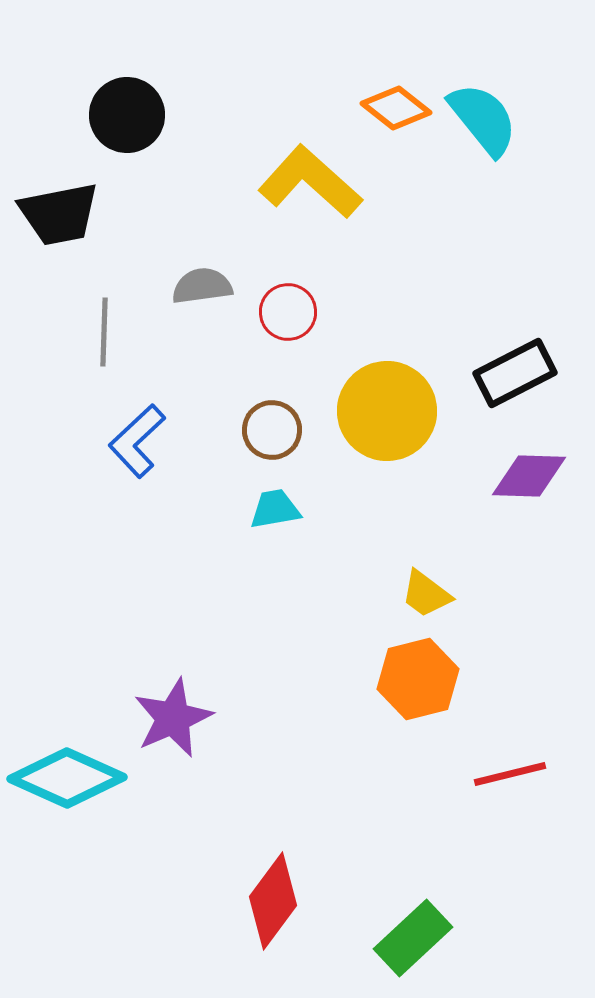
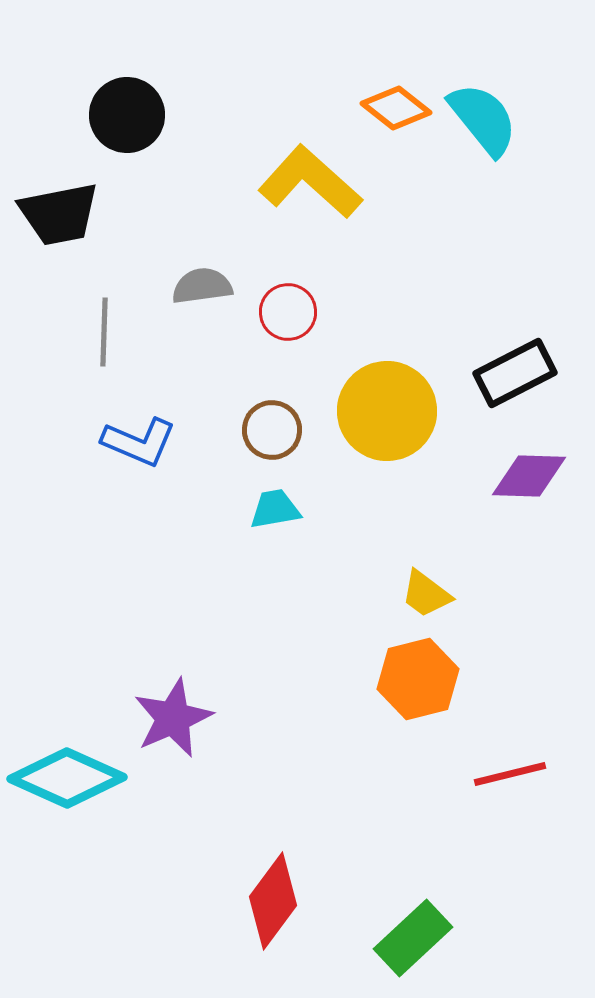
blue L-shape: moved 2 px right, 1 px down; rotated 114 degrees counterclockwise
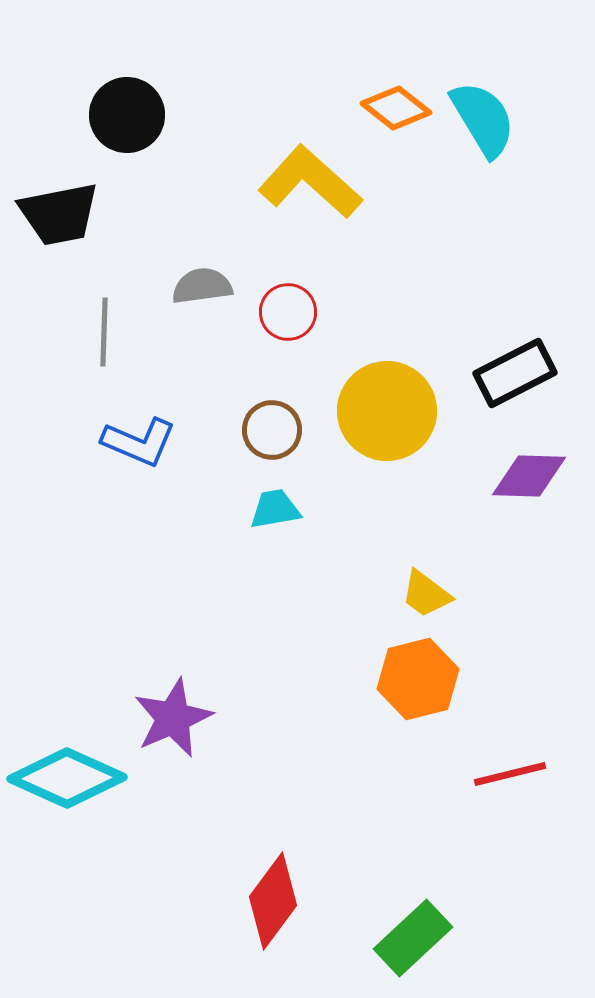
cyan semicircle: rotated 8 degrees clockwise
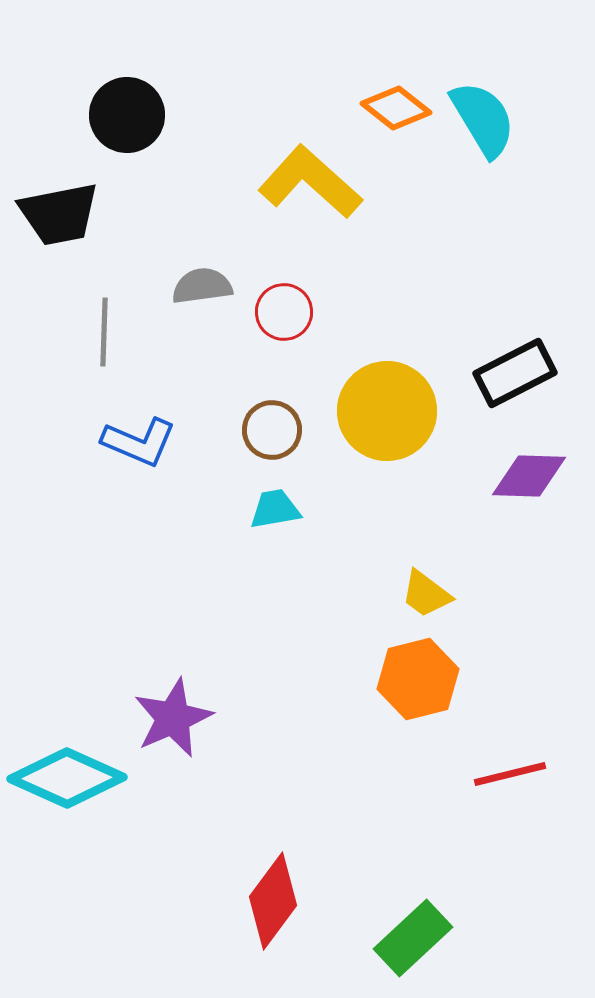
red circle: moved 4 px left
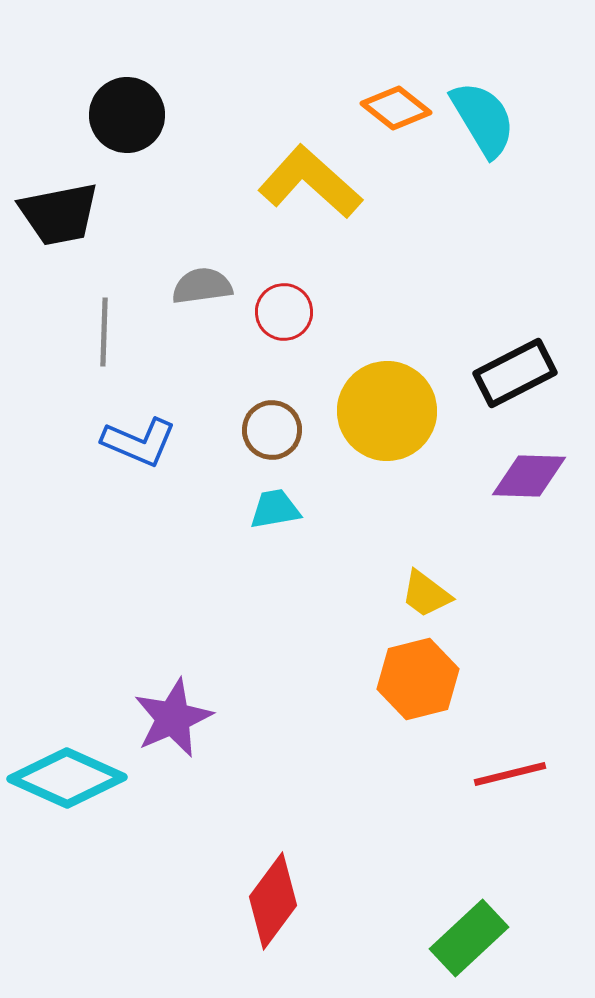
green rectangle: moved 56 px right
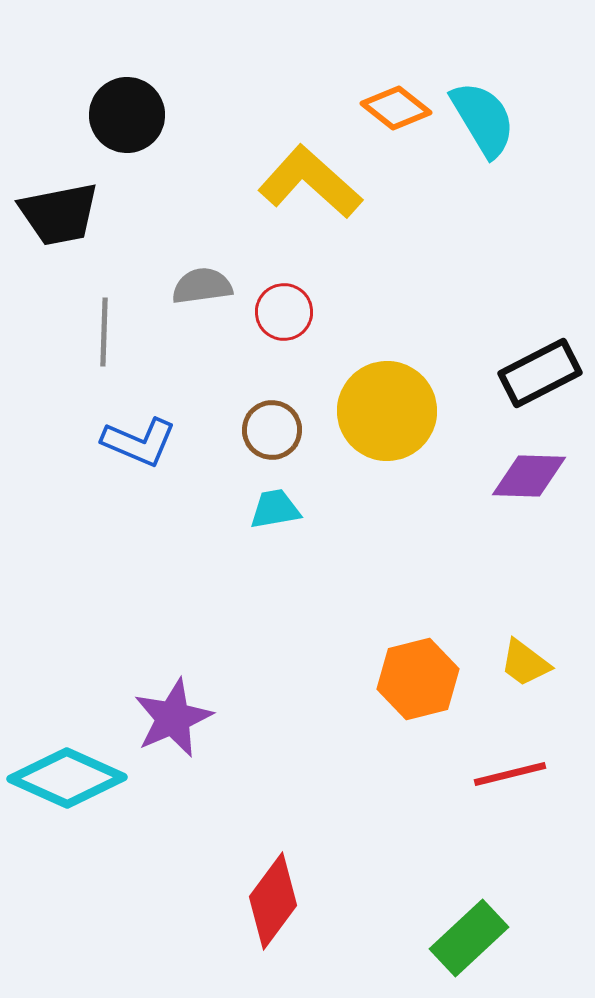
black rectangle: moved 25 px right
yellow trapezoid: moved 99 px right, 69 px down
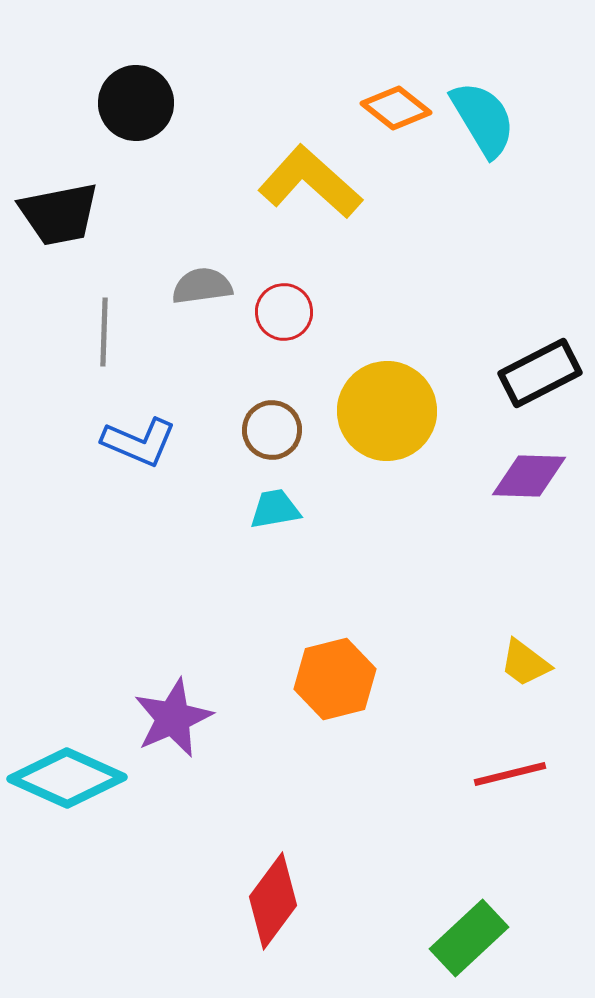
black circle: moved 9 px right, 12 px up
orange hexagon: moved 83 px left
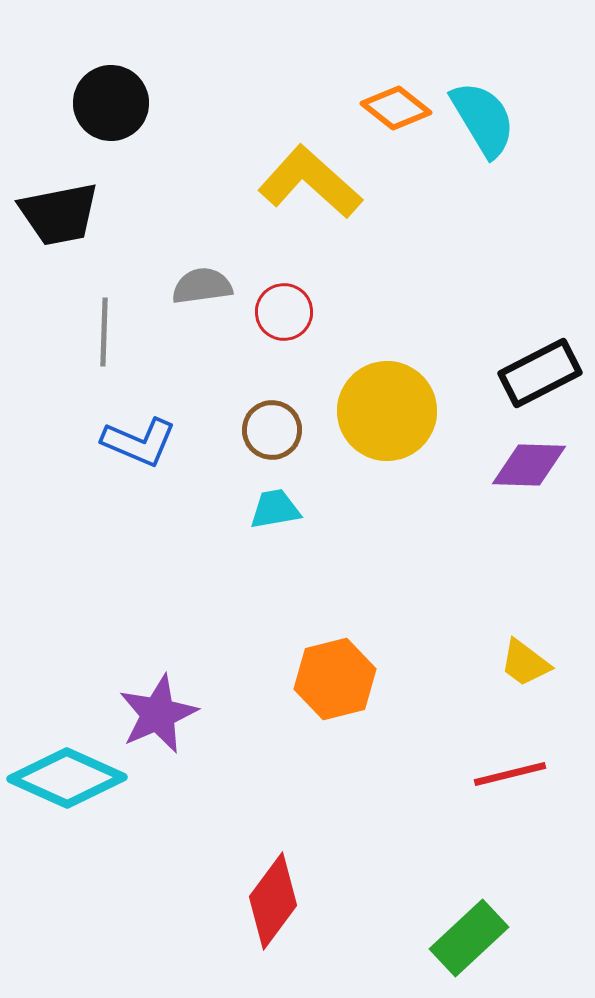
black circle: moved 25 px left
purple diamond: moved 11 px up
purple star: moved 15 px left, 4 px up
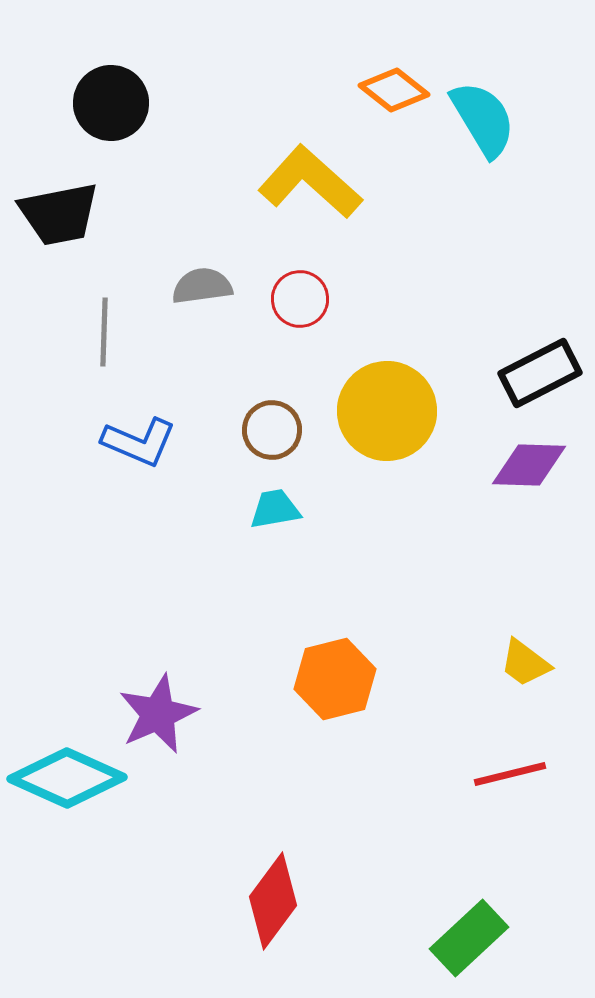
orange diamond: moved 2 px left, 18 px up
red circle: moved 16 px right, 13 px up
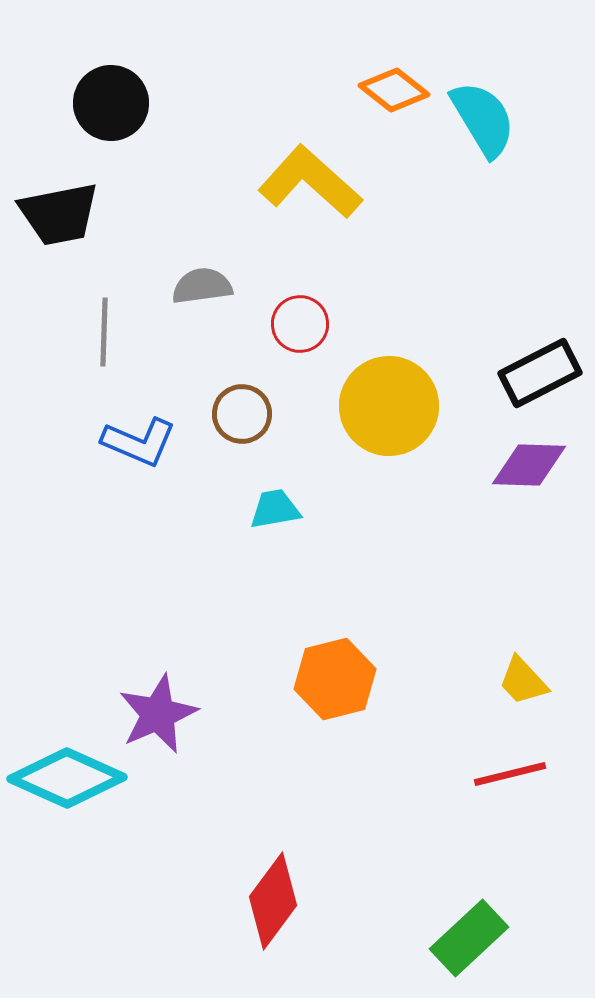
red circle: moved 25 px down
yellow circle: moved 2 px right, 5 px up
brown circle: moved 30 px left, 16 px up
yellow trapezoid: moved 2 px left, 18 px down; rotated 10 degrees clockwise
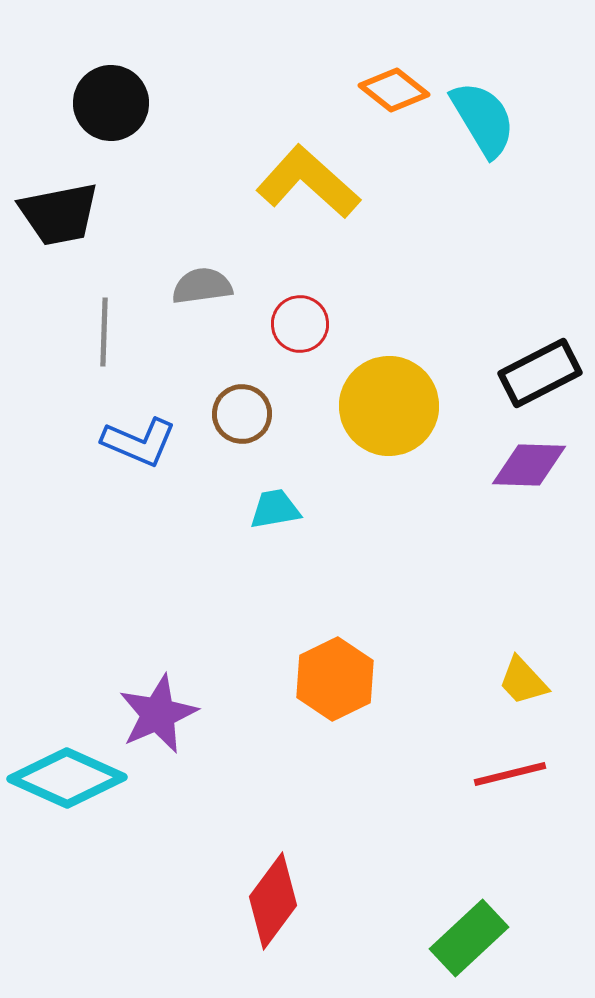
yellow L-shape: moved 2 px left
orange hexagon: rotated 12 degrees counterclockwise
